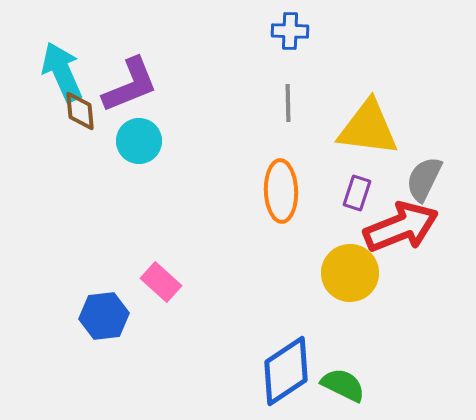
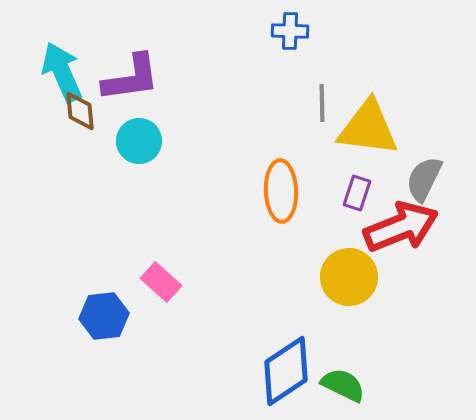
purple L-shape: moved 1 px right, 7 px up; rotated 14 degrees clockwise
gray line: moved 34 px right
yellow circle: moved 1 px left, 4 px down
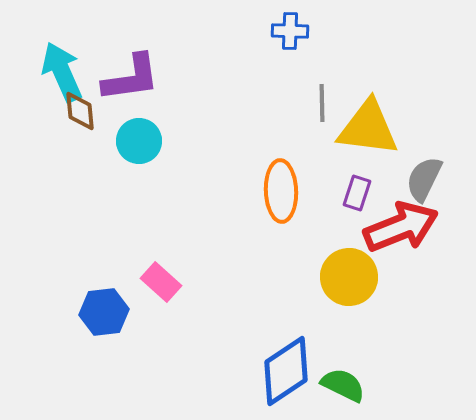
blue hexagon: moved 4 px up
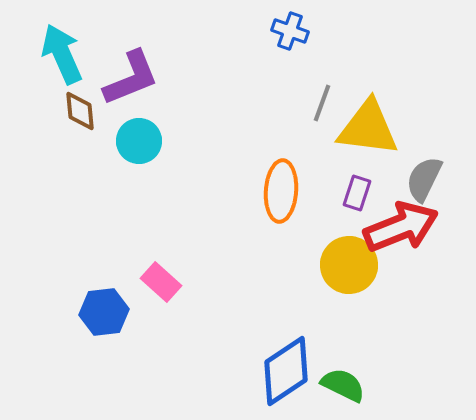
blue cross: rotated 18 degrees clockwise
cyan arrow: moved 18 px up
purple L-shape: rotated 14 degrees counterclockwise
gray line: rotated 21 degrees clockwise
orange ellipse: rotated 6 degrees clockwise
yellow circle: moved 12 px up
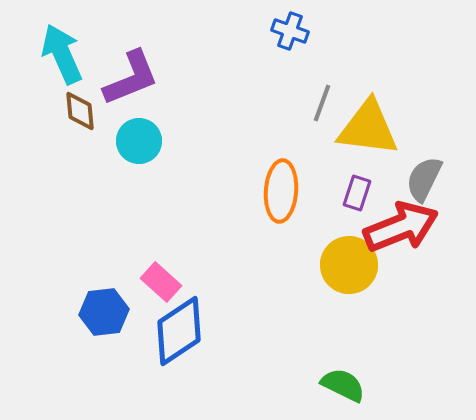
blue diamond: moved 107 px left, 40 px up
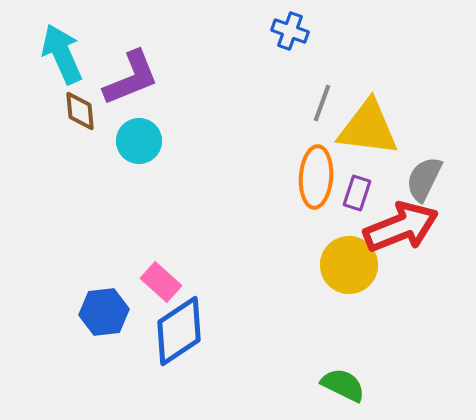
orange ellipse: moved 35 px right, 14 px up
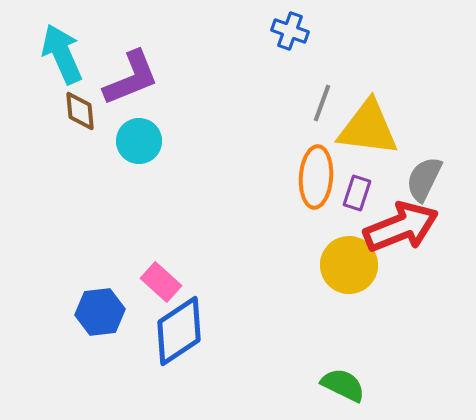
blue hexagon: moved 4 px left
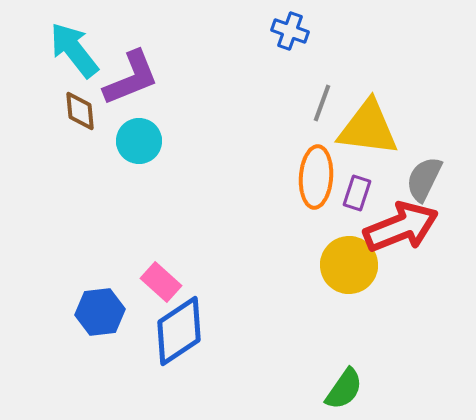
cyan arrow: moved 12 px right, 4 px up; rotated 14 degrees counterclockwise
green semicircle: moved 1 px right, 4 px down; rotated 99 degrees clockwise
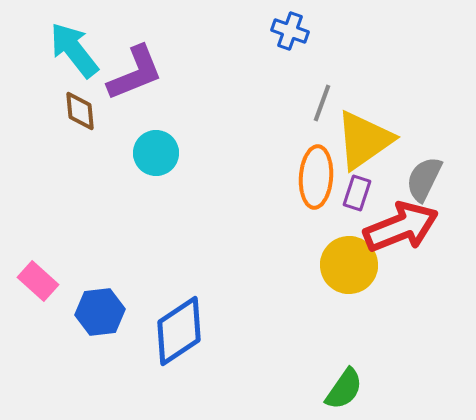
purple L-shape: moved 4 px right, 5 px up
yellow triangle: moved 4 px left, 12 px down; rotated 42 degrees counterclockwise
cyan circle: moved 17 px right, 12 px down
pink rectangle: moved 123 px left, 1 px up
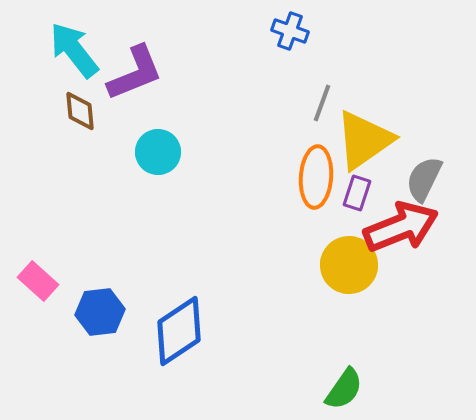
cyan circle: moved 2 px right, 1 px up
